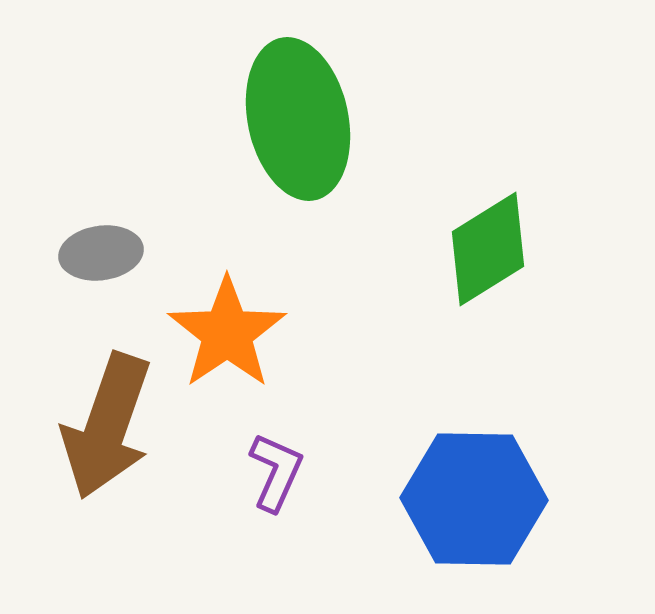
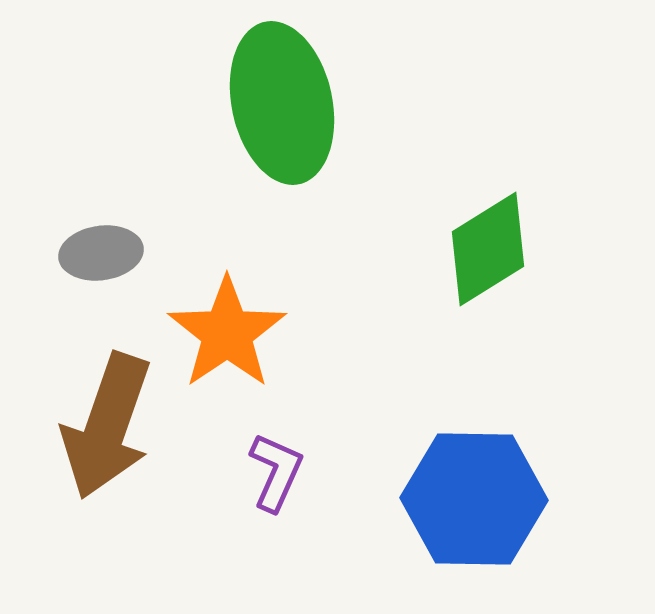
green ellipse: moved 16 px left, 16 px up
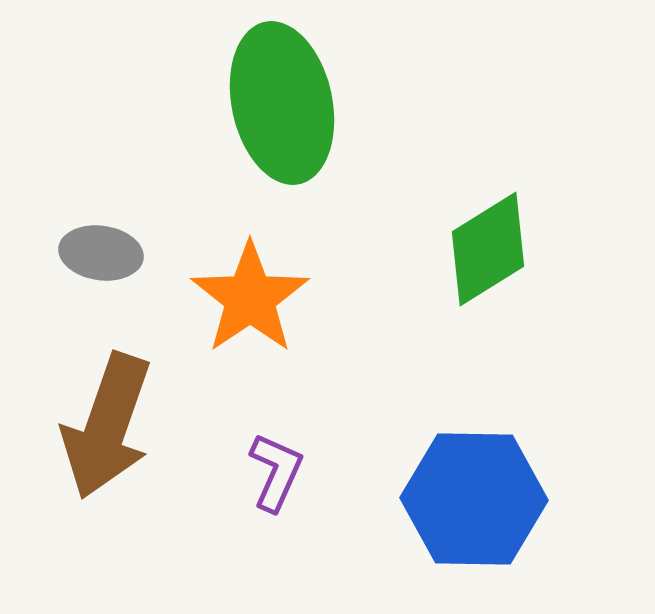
gray ellipse: rotated 16 degrees clockwise
orange star: moved 23 px right, 35 px up
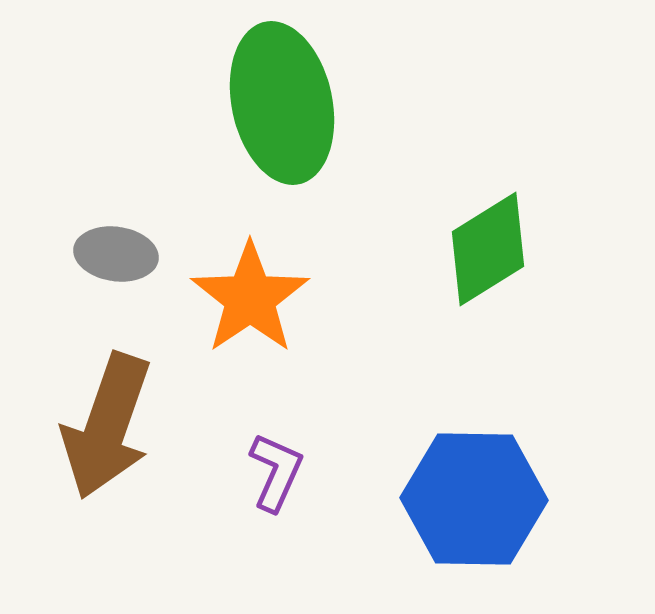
gray ellipse: moved 15 px right, 1 px down
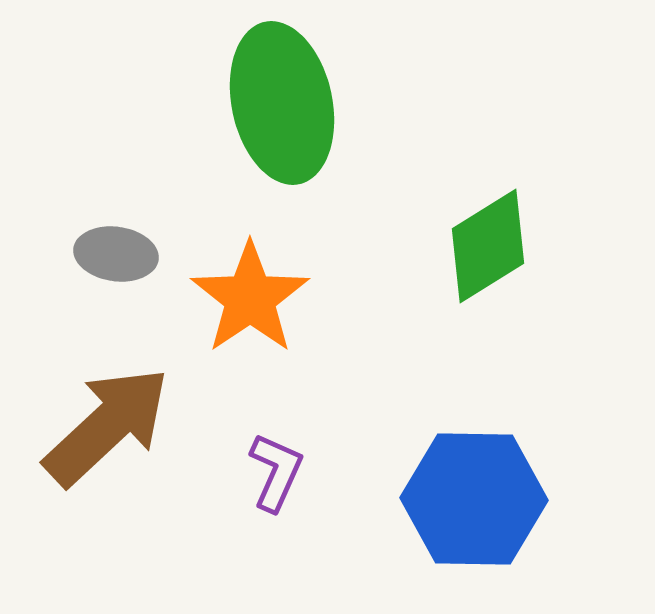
green diamond: moved 3 px up
brown arrow: rotated 152 degrees counterclockwise
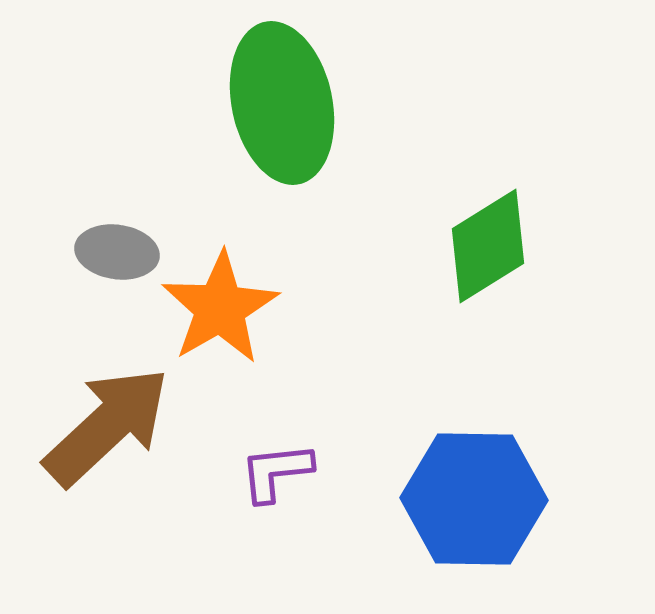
gray ellipse: moved 1 px right, 2 px up
orange star: moved 30 px left, 10 px down; rotated 4 degrees clockwise
purple L-shape: rotated 120 degrees counterclockwise
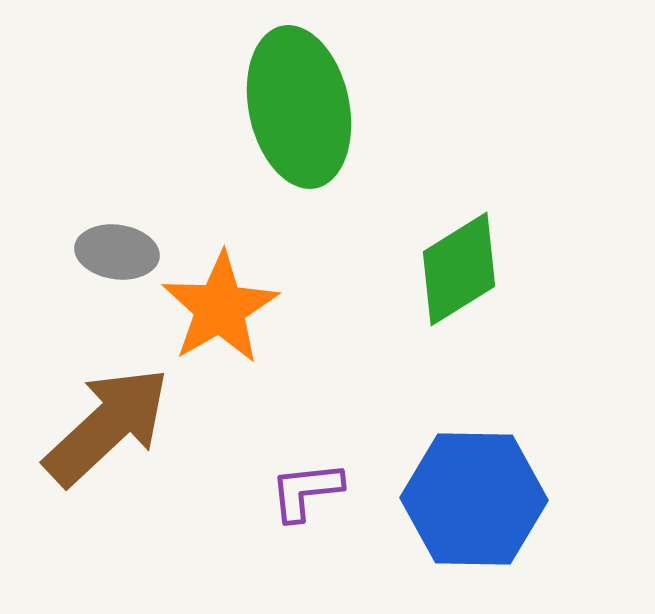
green ellipse: moved 17 px right, 4 px down
green diamond: moved 29 px left, 23 px down
purple L-shape: moved 30 px right, 19 px down
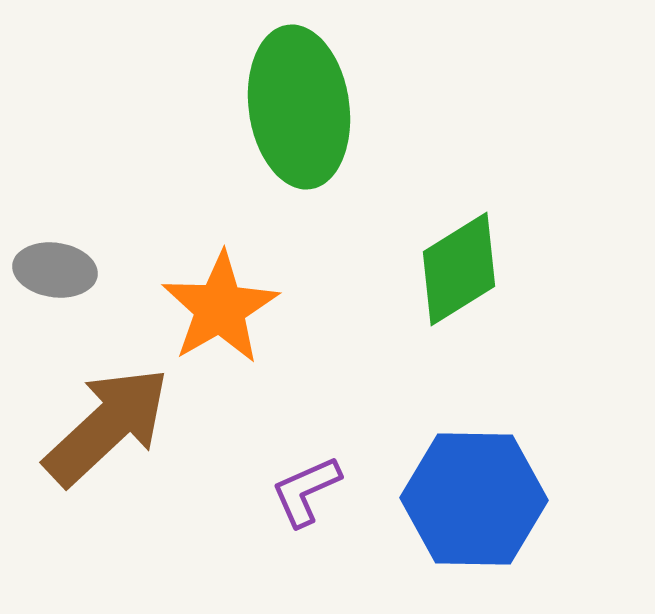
green ellipse: rotated 4 degrees clockwise
gray ellipse: moved 62 px left, 18 px down
purple L-shape: rotated 18 degrees counterclockwise
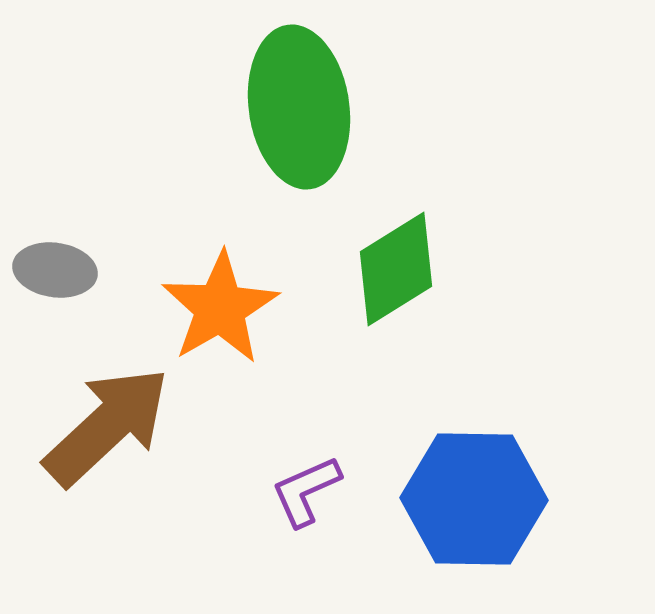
green diamond: moved 63 px left
